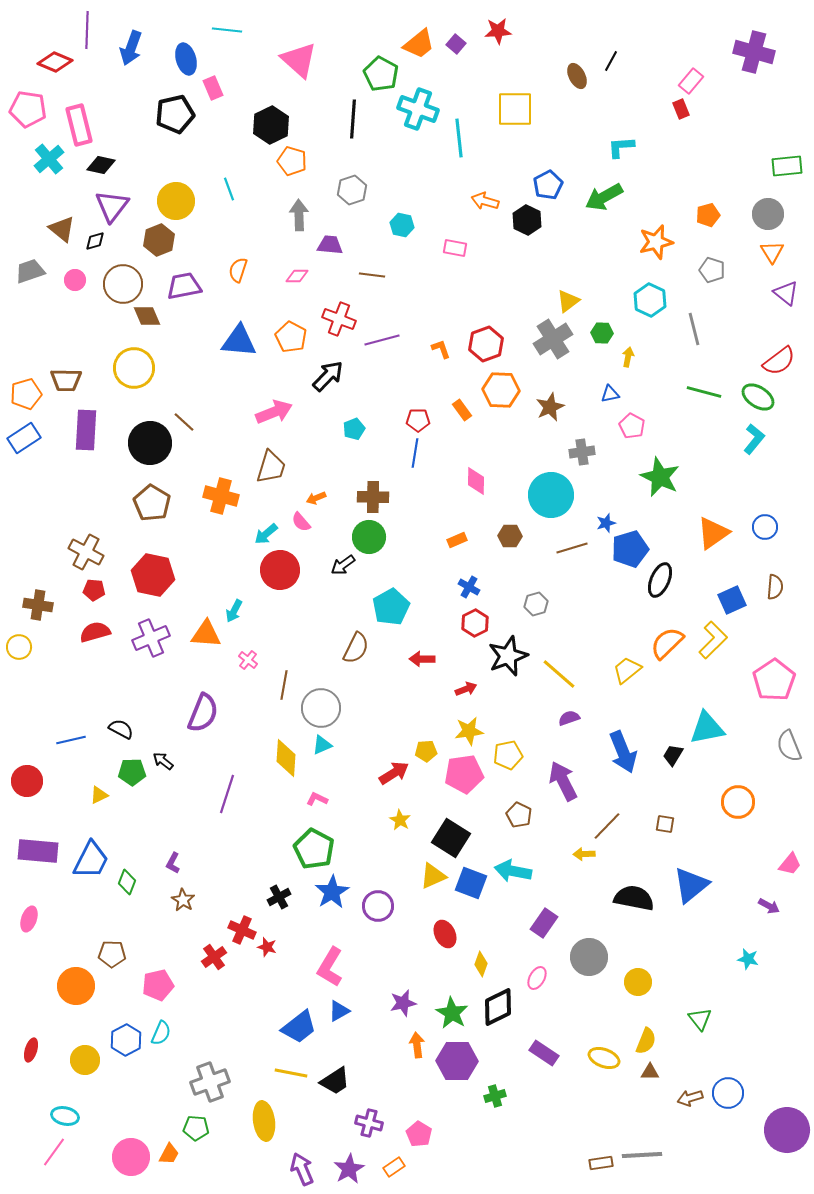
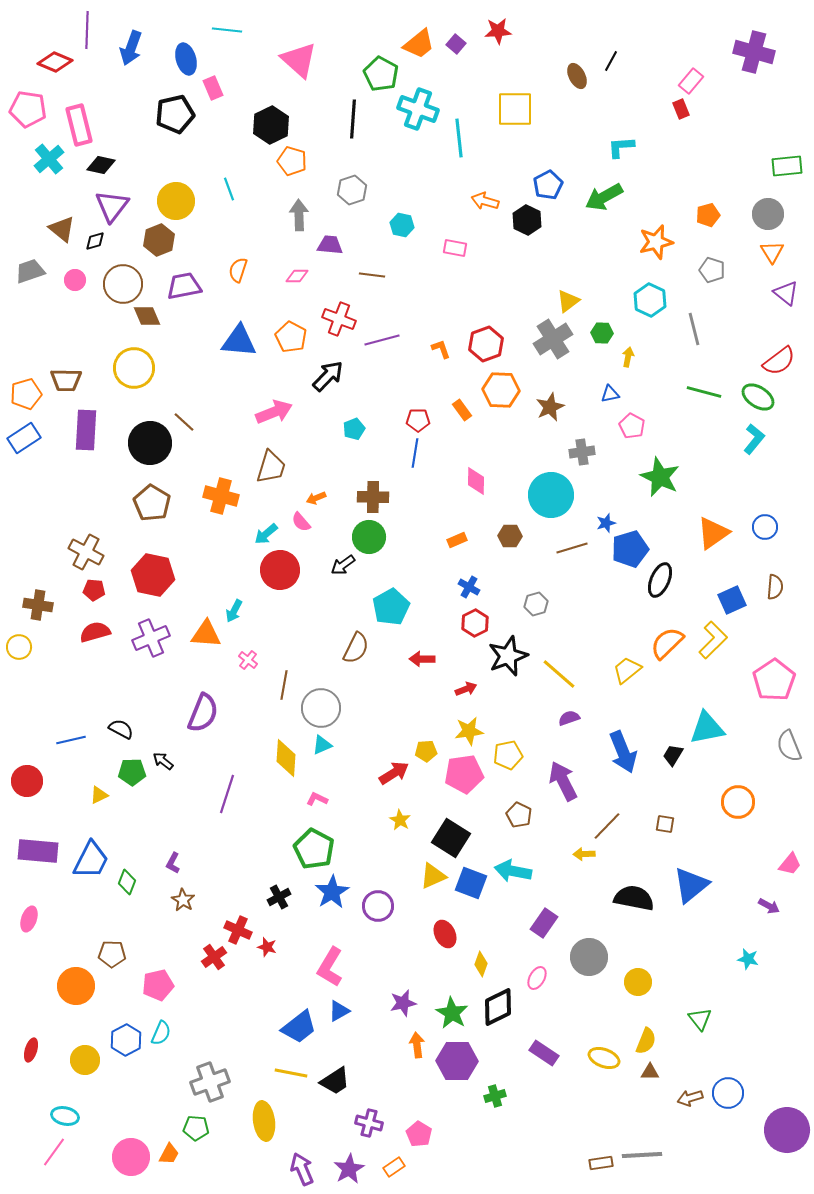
red cross at (242, 930): moved 4 px left
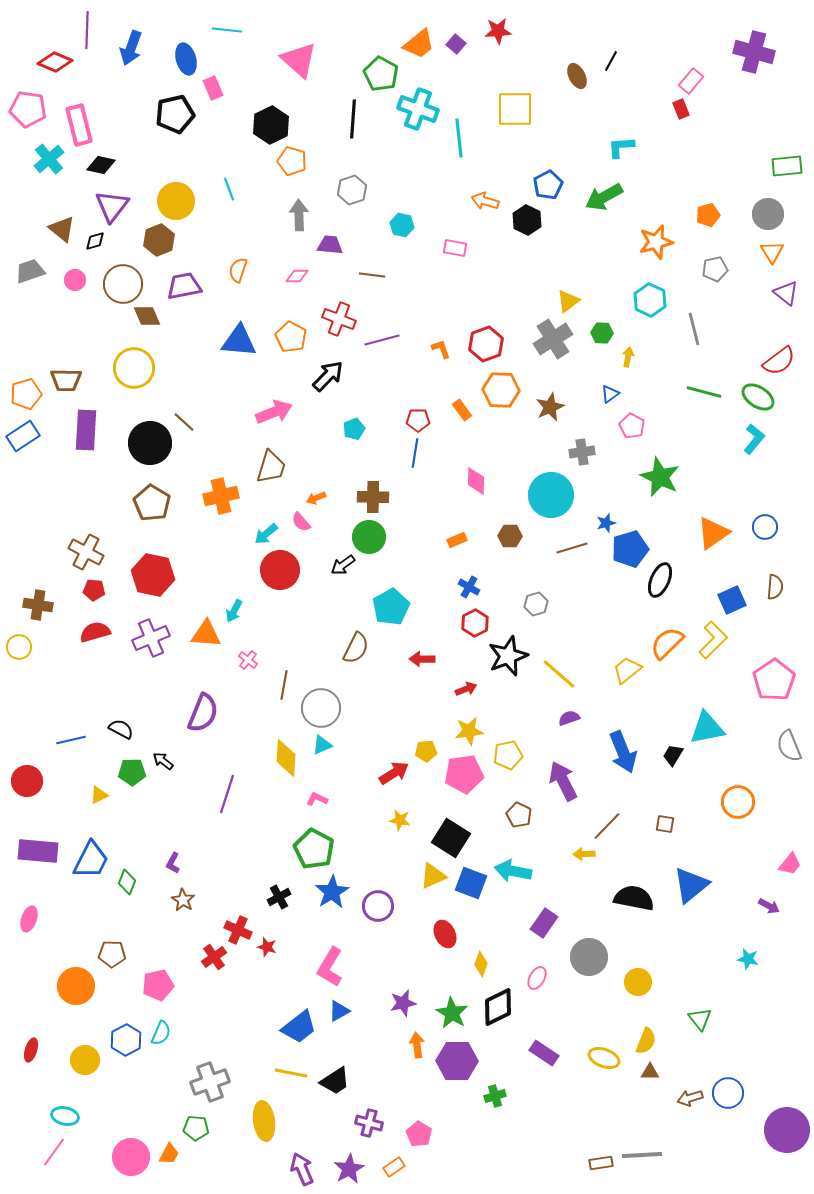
gray pentagon at (712, 270): moved 3 px right, 1 px up; rotated 30 degrees counterclockwise
blue triangle at (610, 394): rotated 24 degrees counterclockwise
blue rectangle at (24, 438): moved 1 px left, 2 px up
orange cross at (221, 496): rotated 28 degrees counterclockwise
yellow star at (400, 820): rotated 20 degrees counterclockwise
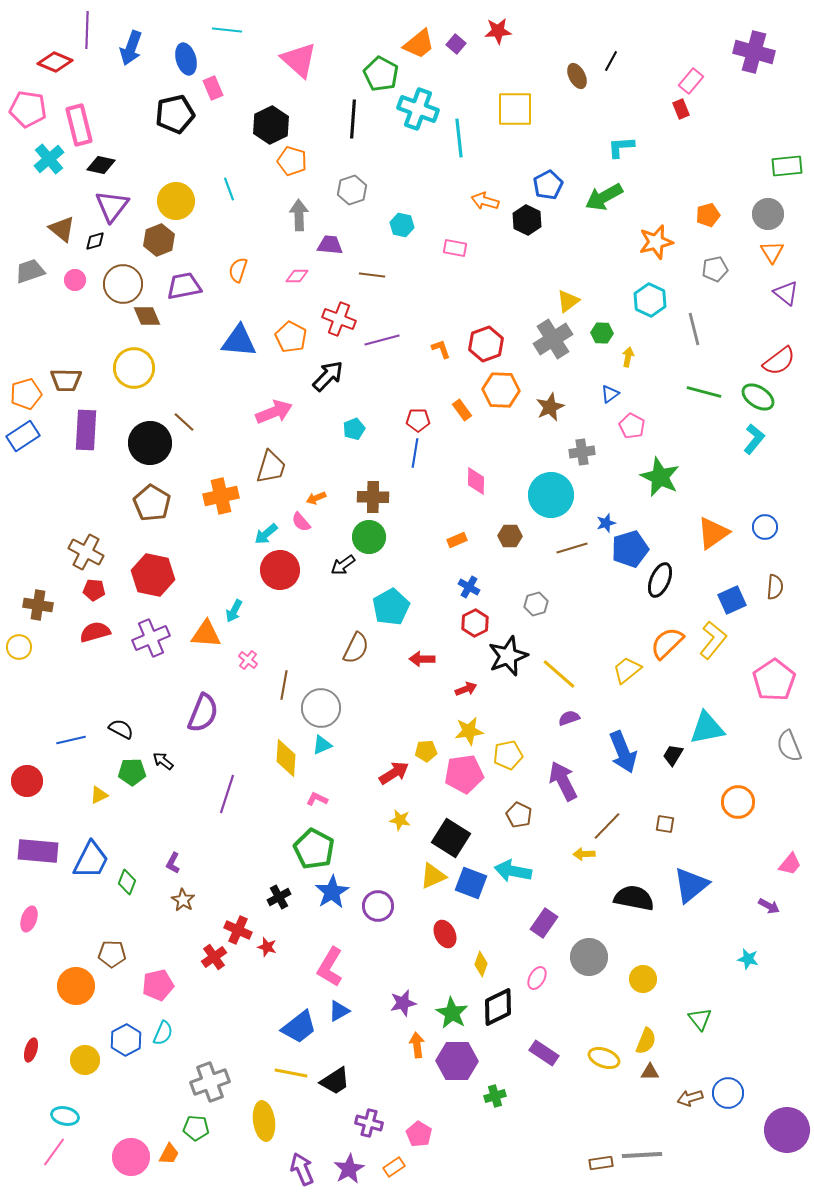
yellow L-shape at (713, 640): rotated 6 degrees counterclockwise
yellow circle at (638, 982): moved 5 px right, 3 px up
cyan semicircle at (161, 1033): moved 2 px right
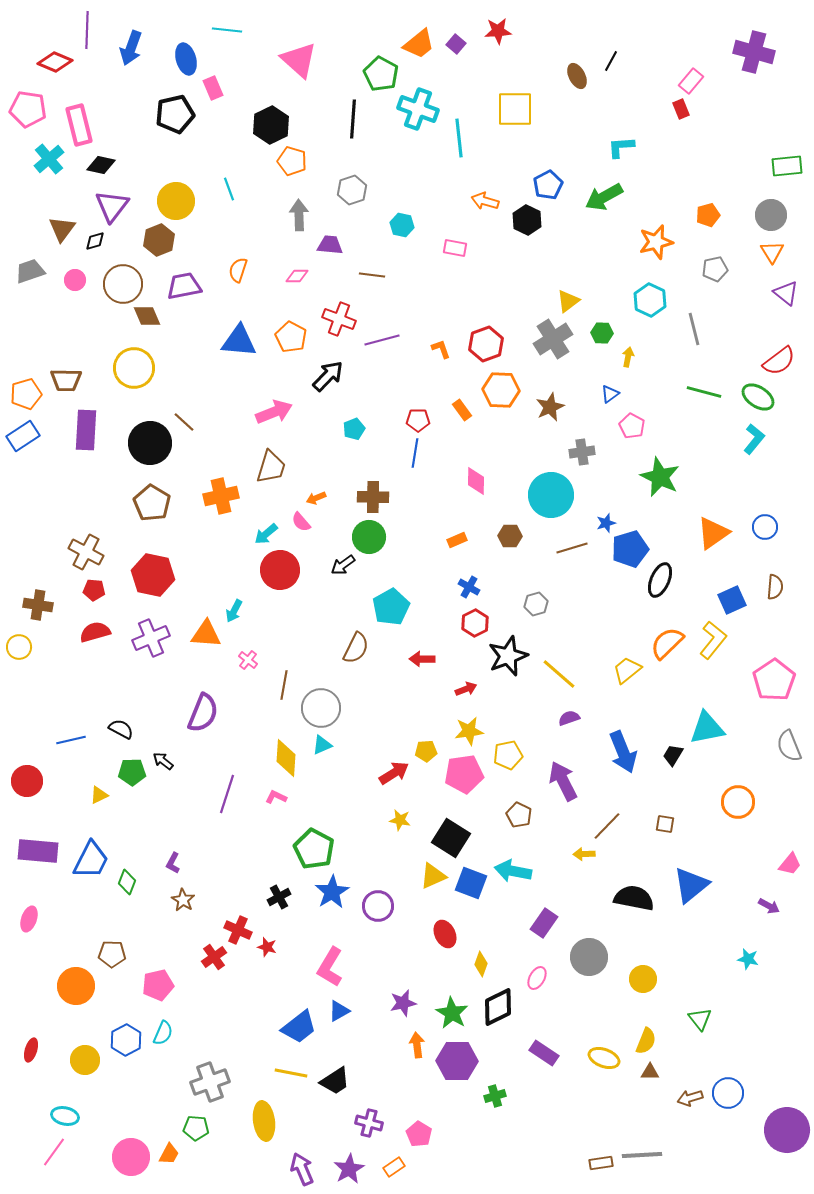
gray circle at (768, 214): moved 3 px right, 1 px down
brown triangle at (62, 229): rotated 28 degrees clockwise
pink L-shape at (317, 799): moved 41 px left, 2 px up
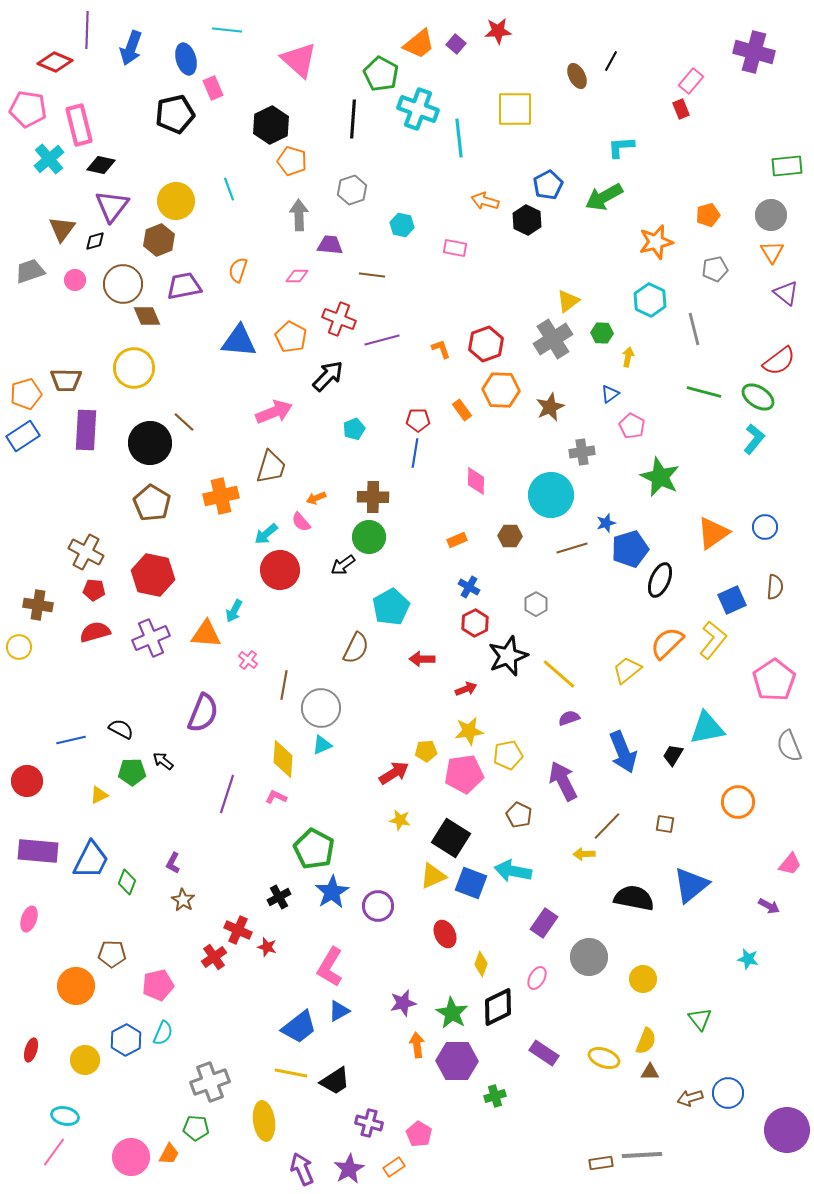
gray hexagon at (536, 604): rotated 15 degrees counterclockwise
yellow diamond at (286, 758): moved 3 px left, 1 px down
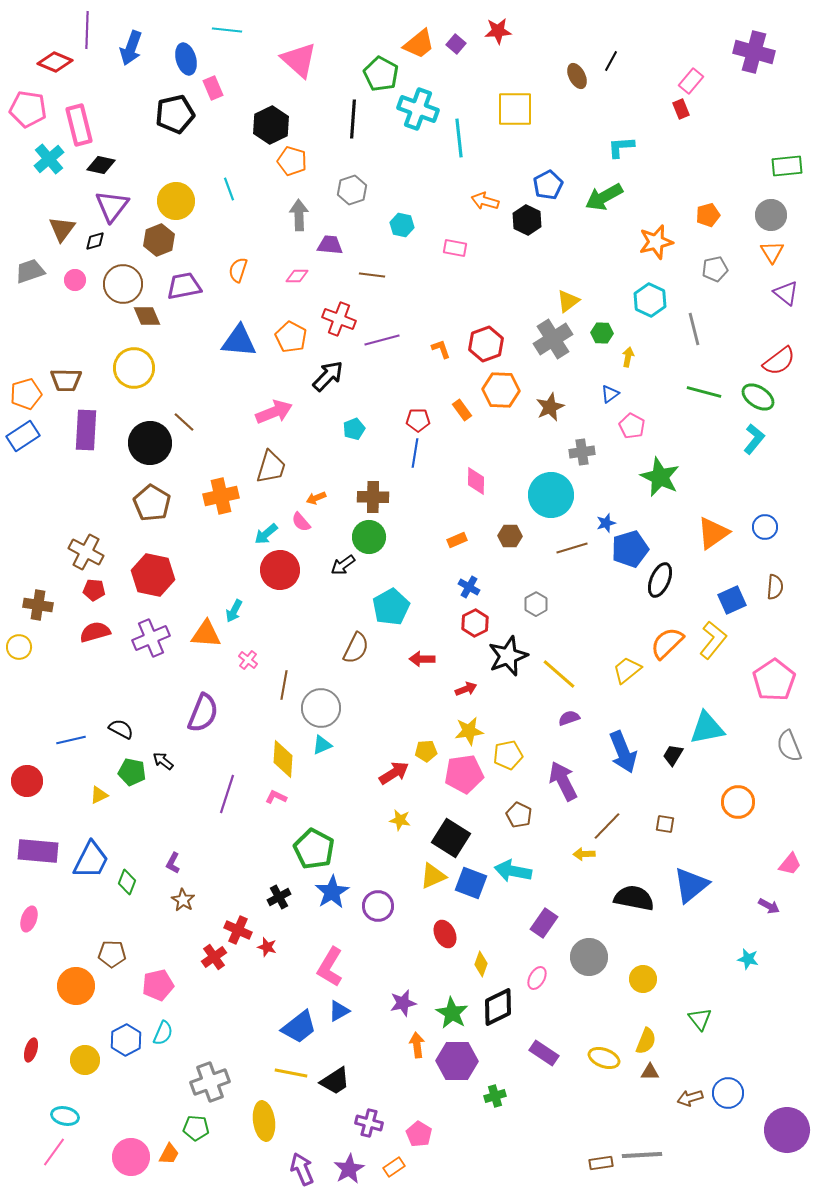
green pentagon at (132, 772): rotated 12 degrees clockwise
